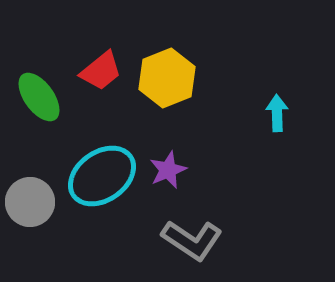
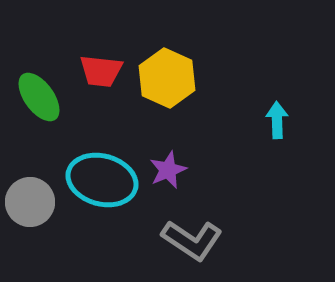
red trapezoid: rotated 45 degrees clockwise
yellow hexagon: rotated 14 degrees counterclockwise
cyan arrow: moved 7 px down
cyan ellipse: moved 4 px down; rotated 50 degrees clockwise
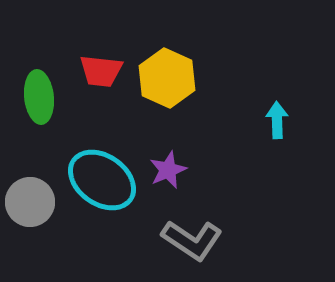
green ellipse: rotated 30 degrees clockwise
cyan ellipse: rotated 20 degrees clockwise
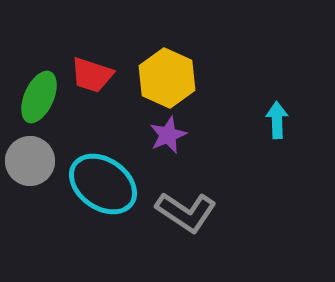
red trapezoid: moved 9 px left, 4 px down; rotated 12 degrees clockwise
green ellipse: rotated 30 degrees clockwise
purple star: moved 35 px up
cyan ellipse: moved 1 px right, 4 px down
gray circle: moved 41 px up
gray L-shape: moved 6 px left, 28 px up
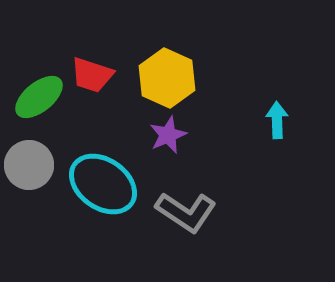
green ellipse: rotated 27 degrees clockwise
gray circle: moved 1 px left, 4 px down
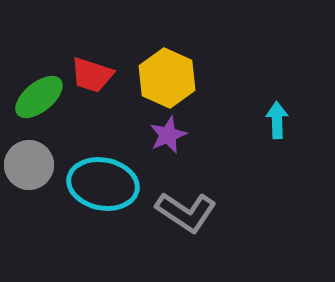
cyan ellipse: rotated 24 degrees counterclockwise
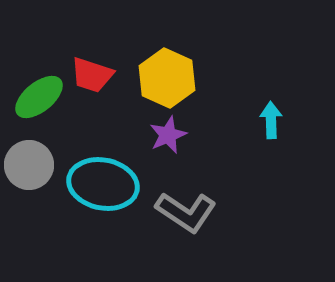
cyan arrow: moved 6 px left
